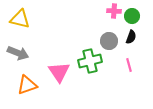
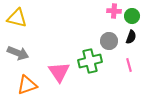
yellow triangle: moved 3 px left, 1 px up
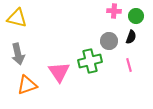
green circle: moved 4 px right
gray arrow: moved 1 px down; rotated 55 degrees clockwise
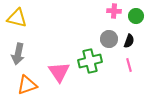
black semicircle: moved 2 px left, 4 px down
gray circle: moved 2 px up
gray arrow: rotated 25 degrees clockwise
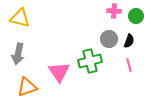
yellow triangle: moved 3 px right
orange triangle: moved 2 px down
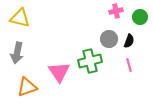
pink cross: moved 2 px right; rotated 16 degrees counterclockwise
green circle: moved 4 px right, 1 px down
gray arrow: moved 1 px left, 1 px up
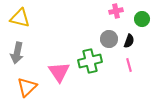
green circle: moved 2 px right, 2 px down
orange triangle: rotated 25 degrees counterclockwise
